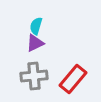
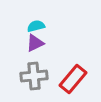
cyan semicircle: rotated 60 degrees clockwise
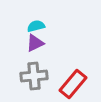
red rectangle: moved 5 px down
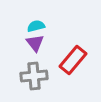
purple triangle: rotated 42 degrees counterclockwise
red rectangle: moved 24 px up
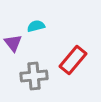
purple triangle: moved 22 px left
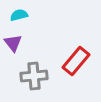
cyan semicircle: moved 17 px left, 11 px up
red rectangle: moved 3 px right, 1 px down
